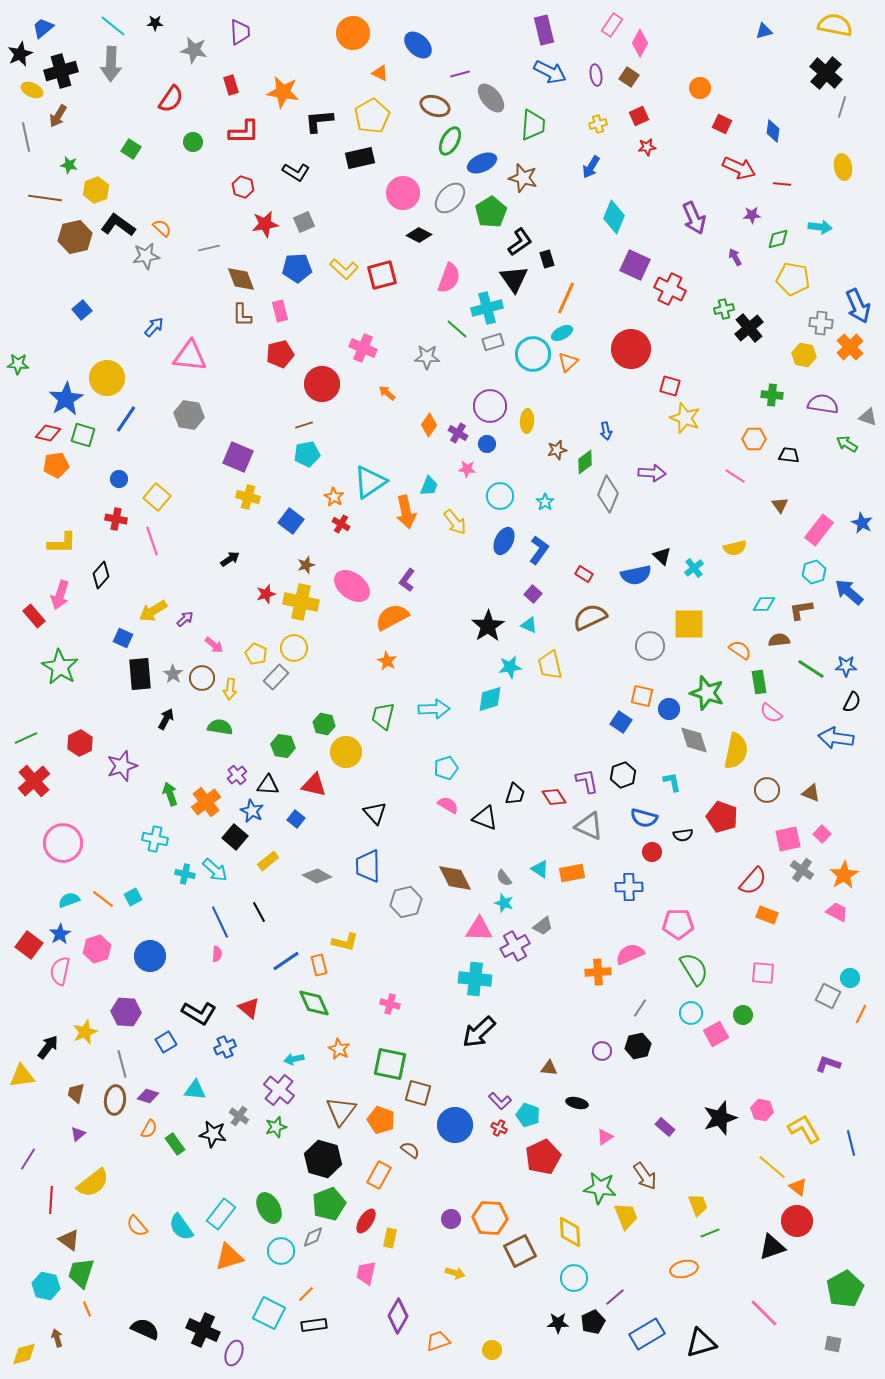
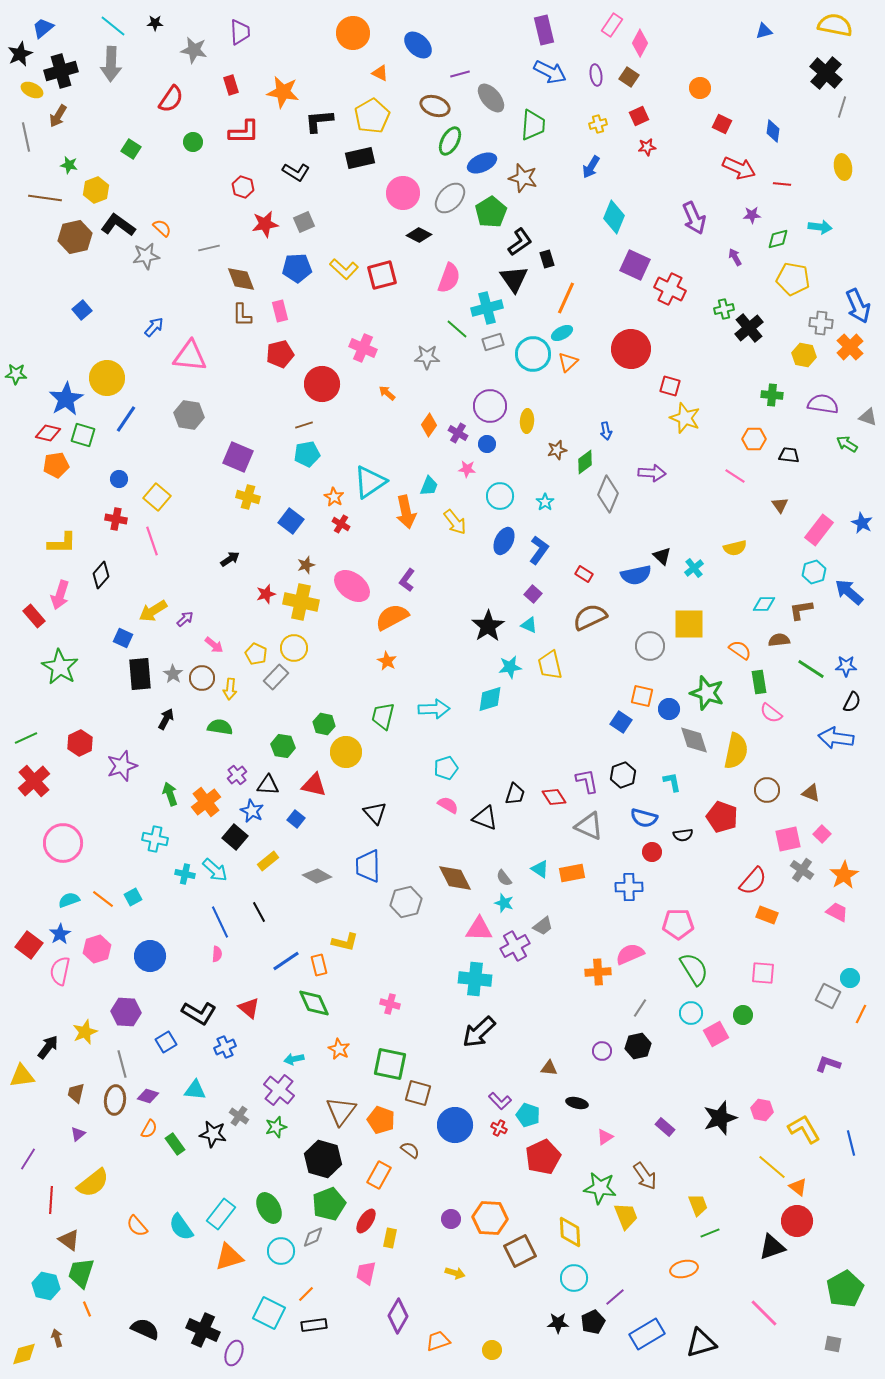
green star at (18, 364): moved 2 px left, 10 px down
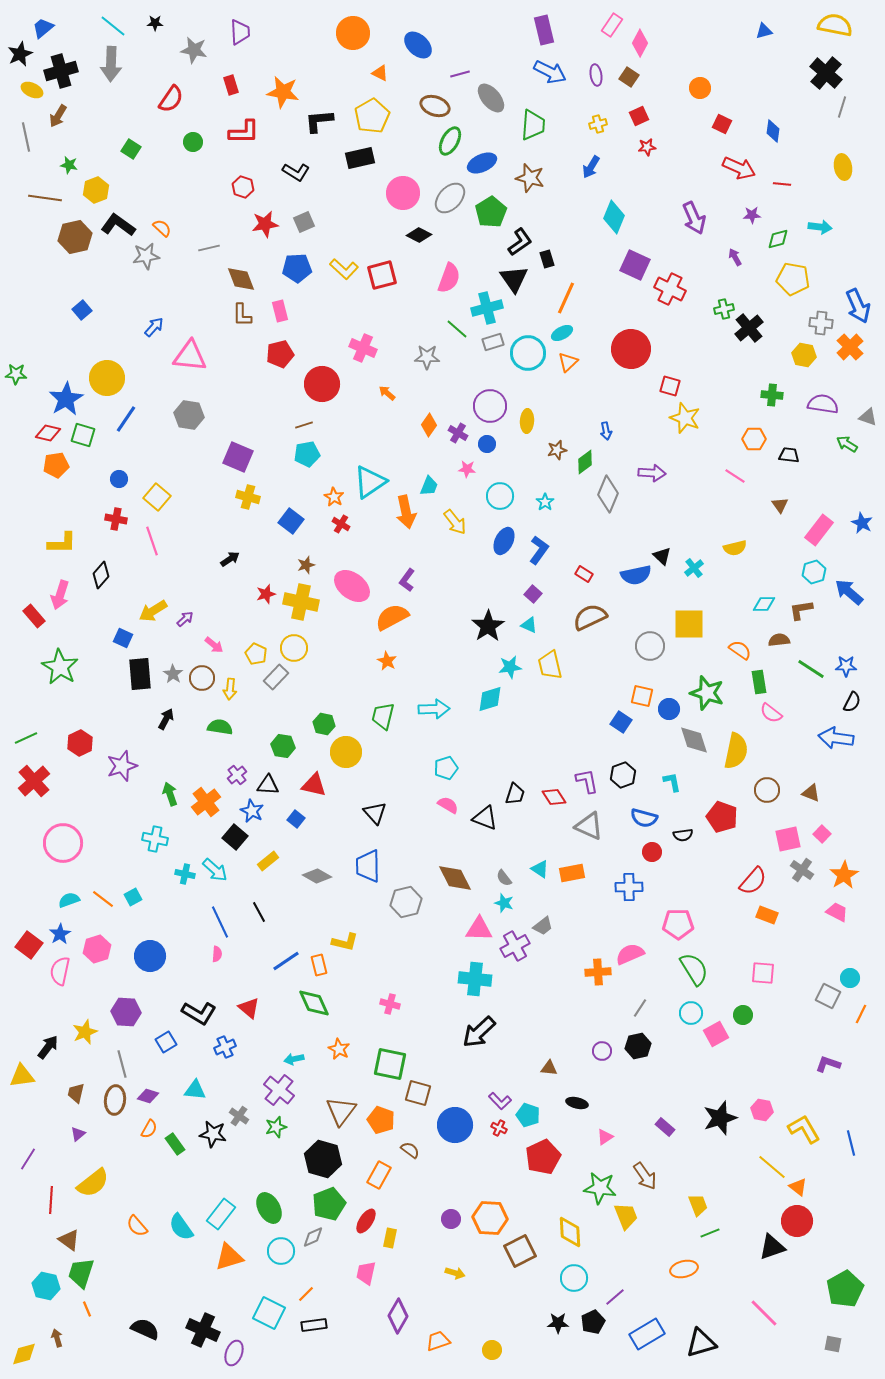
brown star at (523, 178): moved 7 px right
cyan circle at (533, 354): moved 5 px left, 1 px up
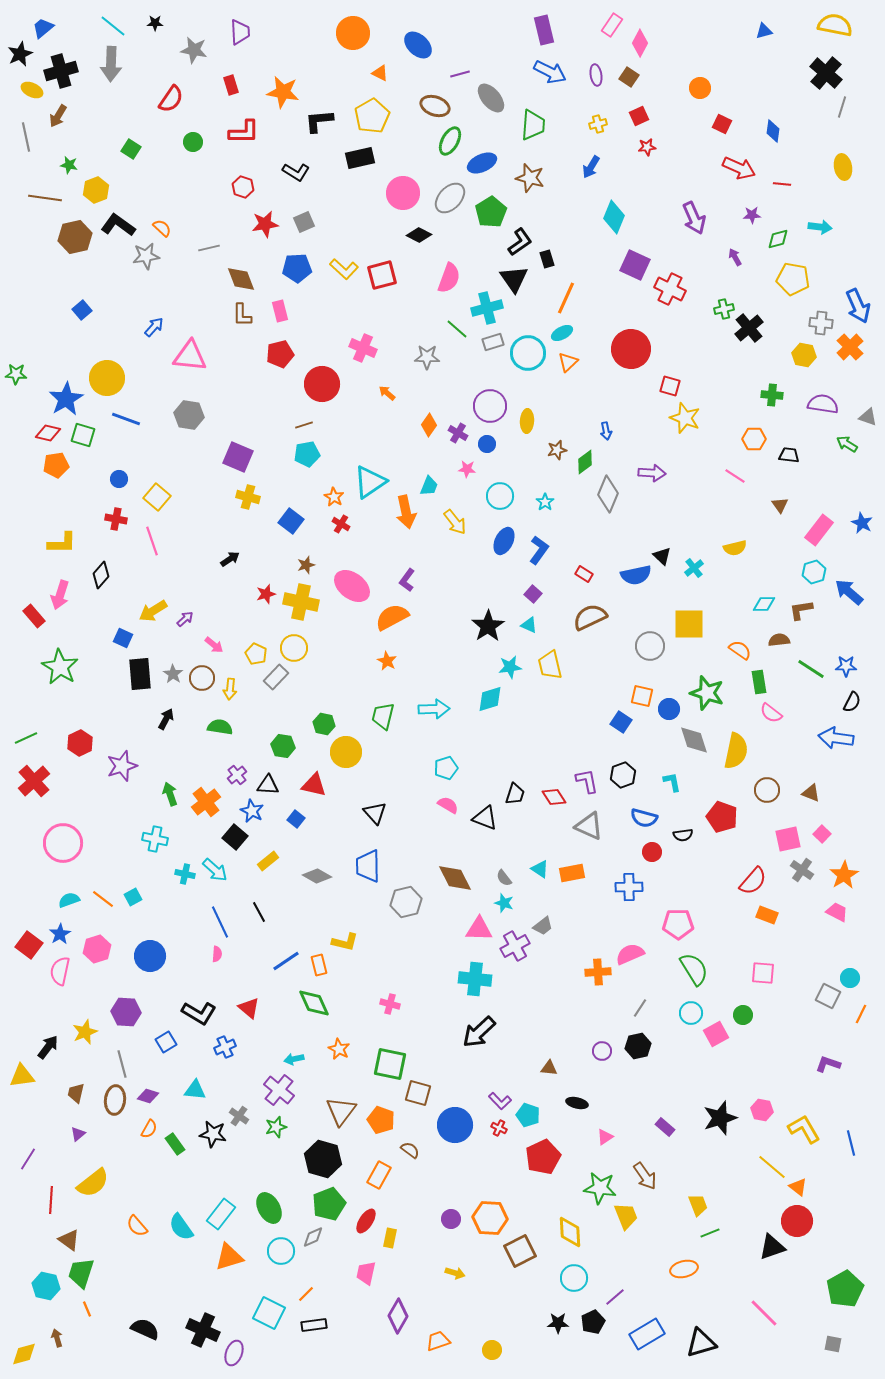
blue line at (126, 419): rotated 76 degrees clockwise
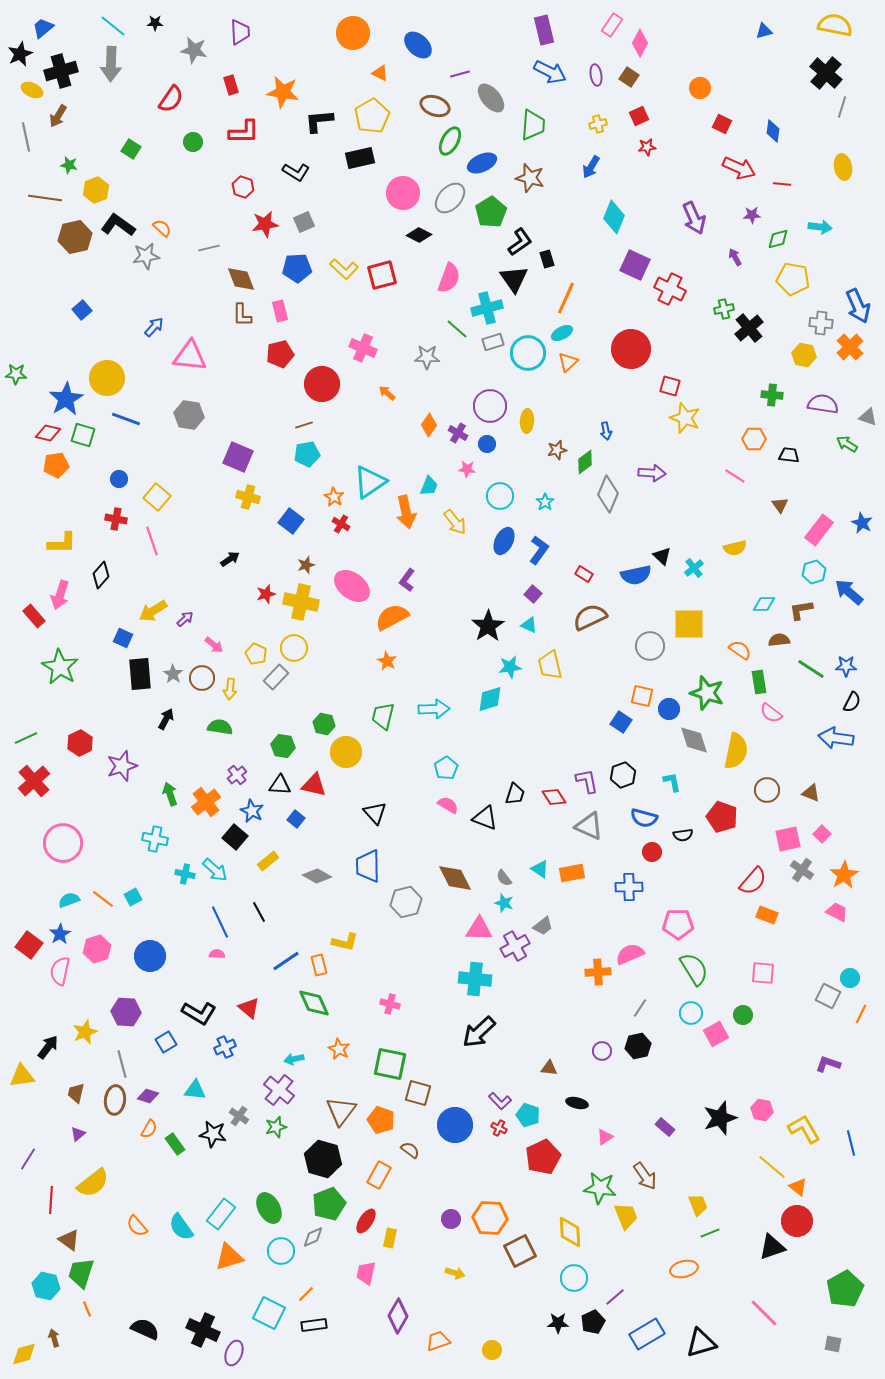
cyan pentagon at (446, 768): rotated 15 degrees counterclockwise
black triangle at (268, 785): moved 12 px right
pink semicircle at (217, 954): rotated 91 degrees counterclockwise
brown arrow at (57, 1338): moved 3 px left
